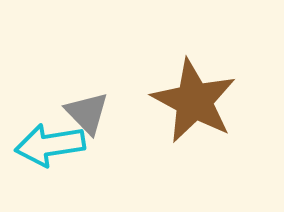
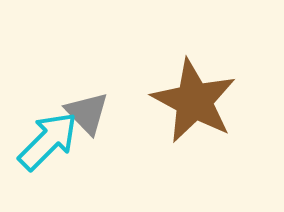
cyan arrow: moved 2 px left, 4 px up; rotated 144 degrees clockwise
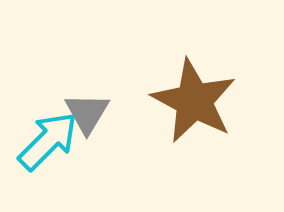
gray triangle: rotated 15 degrees clockwise
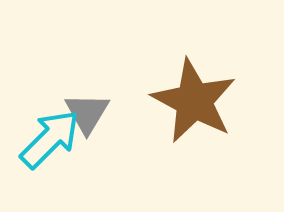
cyan arrow: moved 2 px right, 2 px up
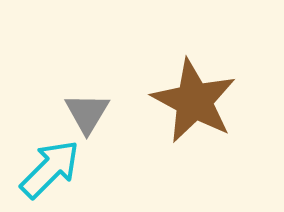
cyan arrow: moved 30 px down
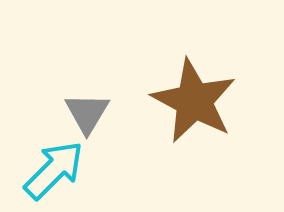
cyan arrow: moved 4 px right, 1 px down
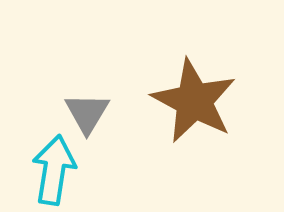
cyan arrow: rotated 36 degrees counterclockwise
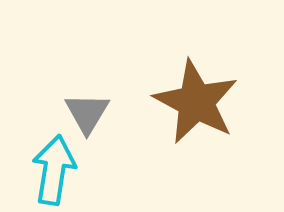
brown star: moved 2 px right, 1 px down
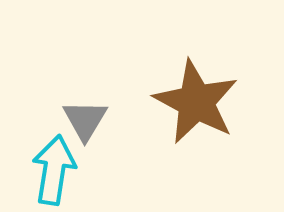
gray triangle: moved 2 px left, 7 px down
